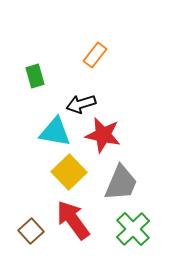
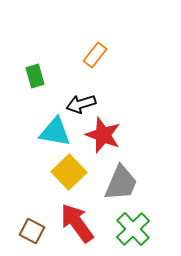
red star: rotated 9 degrees clockwise
red arrow: moved 4 px right, 3 px down
brown square: moved 1 px right; rotated 20 degrees counterclockwise
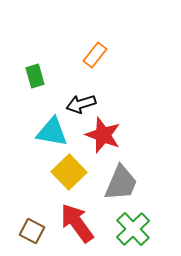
cyan triangle: moved 3 px left
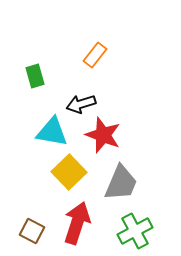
red arrow: rotated 54 degrees clockwise
green cross: moved 2 px right, 2 px down; rotated 16 degrees clockwise
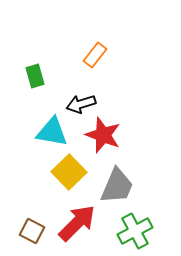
gray trapezoid: moved 4 px left, 3 px down
red arrow: rotated 27 degrees clockwise
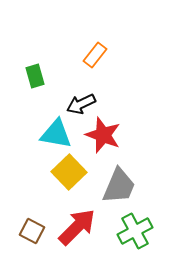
black arrow: rotated 8 degrees counterclockwise
cyan triangle: moved 4 px right, 2 px down
gray trapezoid: moved 2 px right
red arrow: moved 4 px down
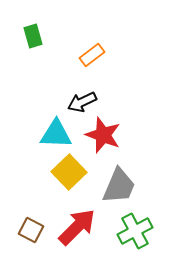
orange rectangle: moved 3 px left; rotated 15 degrees clockwise
green rectangle: moved 2 px left, 40 px up
black arrow: moved 1 px right, 2 px up
cyan triangle: rotated 8 degrees counterclockwise
brown square: moved 1 px left, 1 px up
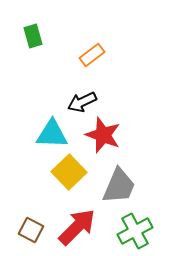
cyan triangle: moved 4 px left
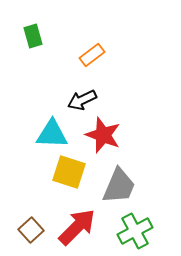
black arrow: moved 2 px up
yellow square: rotated 28 degrees counterclockwise
brown square: rotated 20 degrees clockwise
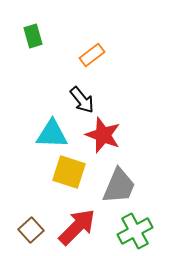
black arrow: rotated 104 degrees counterclockwise
